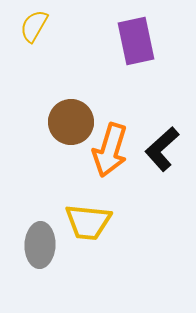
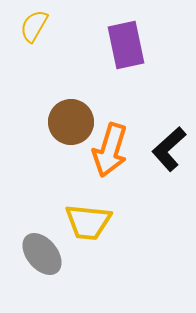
purple rectangle: moved 10 px left, 4 px down
black L-shape: moved 7 px right
gray ellipse: moved 2 px right, 9 px down; rotated 42 degrees counterclockwise
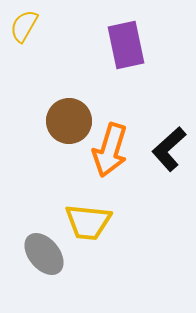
yellow semicircle: moved 10 px left
brown circle: moved 2 px left, 1 px up
gray ellipse: moved 2 px right
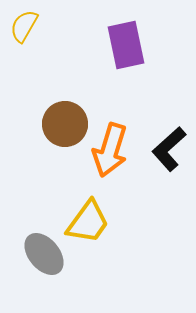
brown circle: moved 4 px left, 3 px down
yellow trapezoid: rotated 60 degrees counterclockwise
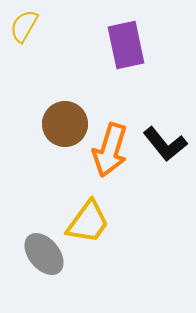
black L-shape: moved 4 px left, 5 px up; rotated 87 degrees counterclockwise
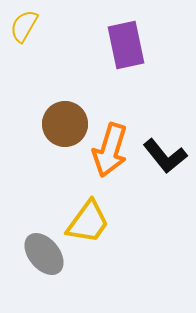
black L-shape: moved 12 px down
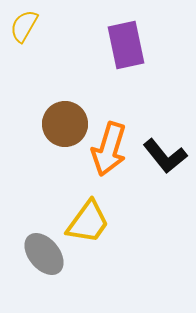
orange arrow: moved 1 px left, 1 px up
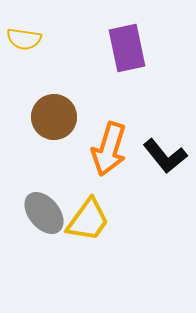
yellow semicircle: moved 13 px down; rotated 112 degrees counterclockwise
purple rectangle: moved 1 px right, 3 px down
brown circle: moved 11 px left, 7 px up
yellow trapezoid: moved 2 px up
gray ellipse: moved 41 px up
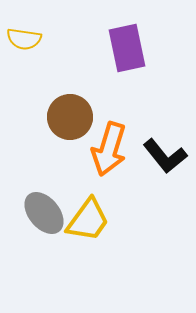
brown circle: moved 16 px right
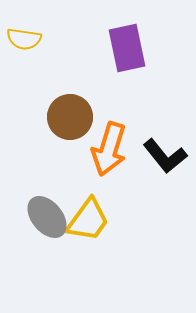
gray ellipse: moved 3 px right, 4 px down
